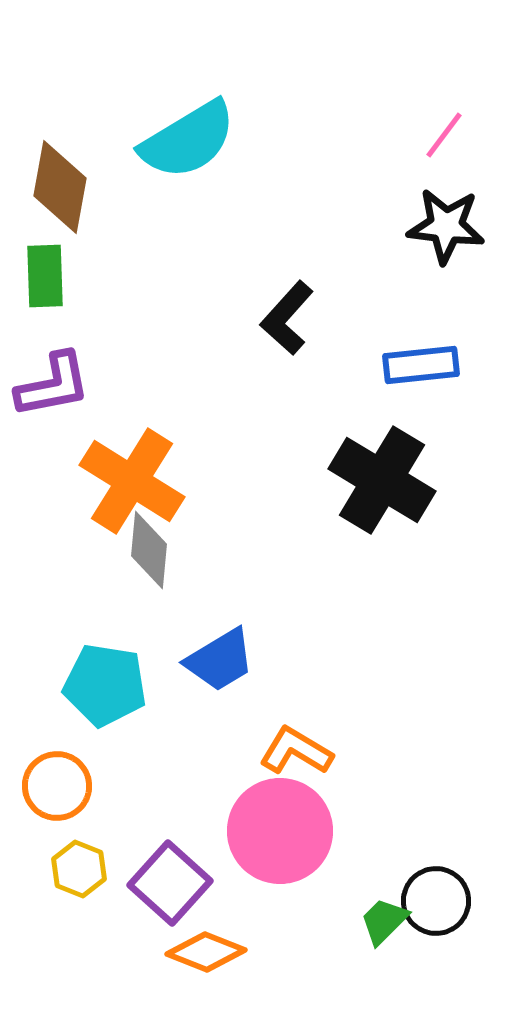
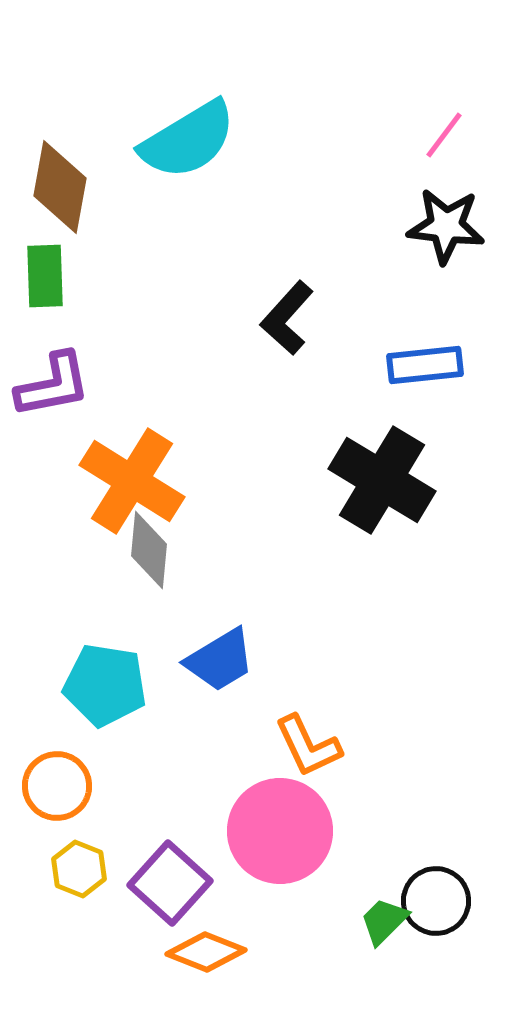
blue rectangle: moved 4 px right
orange L-shape: moved 12 px right, 5 px up; rotated 146 degrees counterclockwise
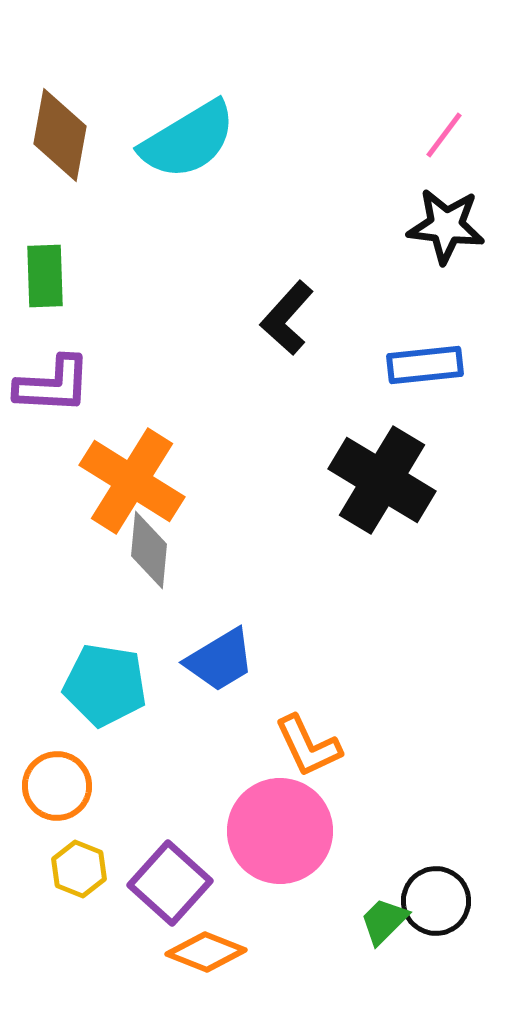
brown diamond: moved 52 px up
purple L-shape: rotated 14 degrees clockwise
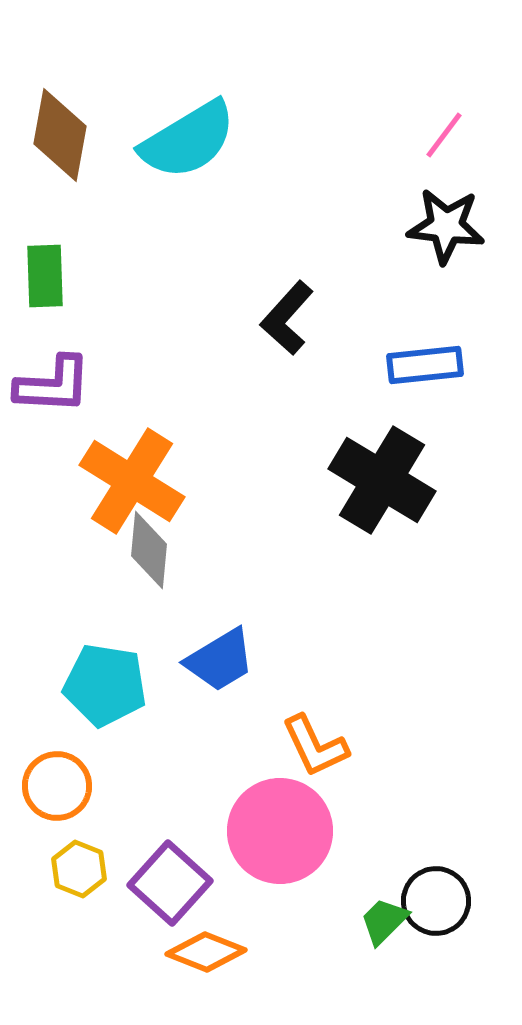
orange L-shape: moved 7 px right
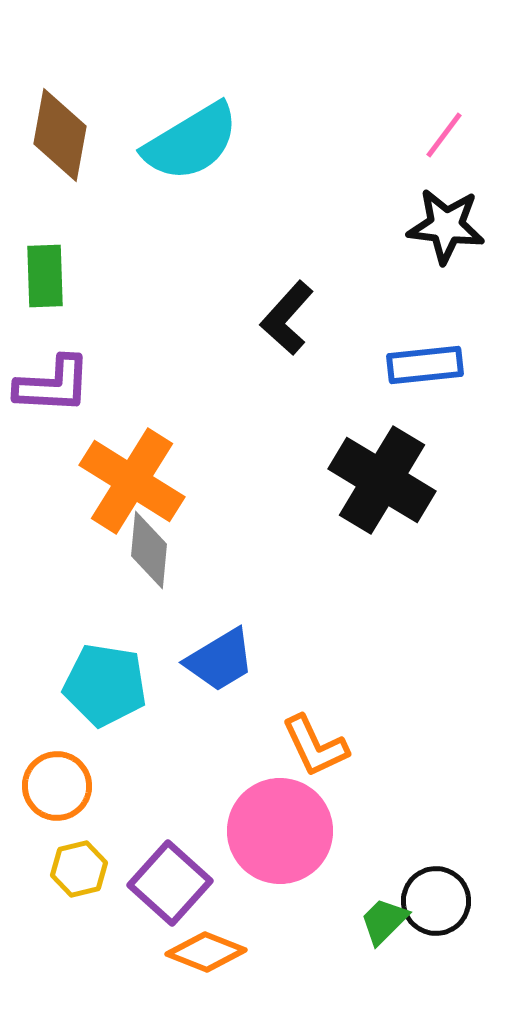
cyan semicircle: moved 3 px right, 2 px down
yellow hexagon: rotated 24 degrees clockwise
